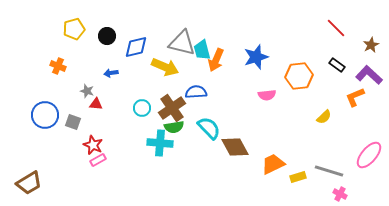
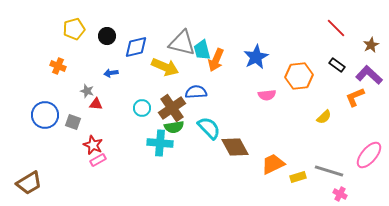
blue star: rotated 10 degrees counterclockwise
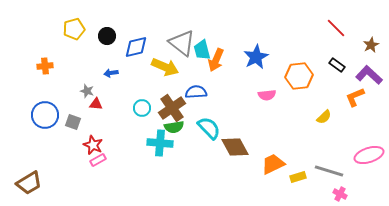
gray triangle: rotated 24 degrees clockwise
orange cross: moved 13 px left; rotated 28 degrees counterclockwise
pink ellipse: rotated 32 degrees clockwise
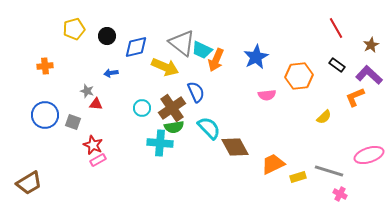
red line: rotated 15 degrees clockwise
cyan trapezoid: rotated 50 degrees counterclockwise
blue semicircle: rotated 70 degrees clockwise
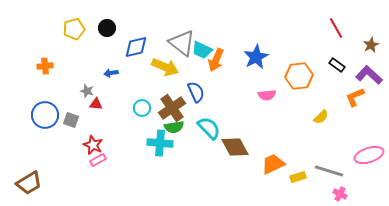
black circle: moved 8 px up
yellow semicircle: moved 3 px left
gray square: moved 2 px left, 2 px up
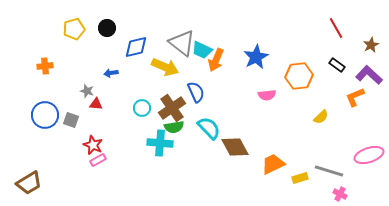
yellow rectangle: moved 2 px right, 1 px down
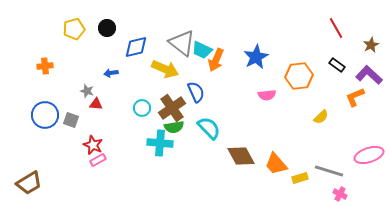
yellow arrow: moved 2 px down
brown diamond: moved 6 px right, 9 px down
orange trapezoid: moved 3 px right; rotated 105 degrees counterclockwise
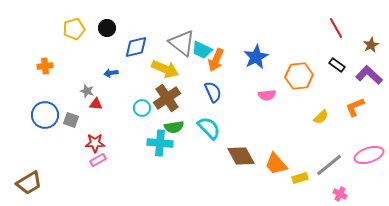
blue semicircle: moved 17 px right
orange L-shape: moved 10 px down
brown cross: moved 5 px left, 10 px up
red star: moved 2 px right, 2 px up; rotated 24 degrees counterclockwise
gray line: moved 6 px up; rotated 56 degrees counterclockwise
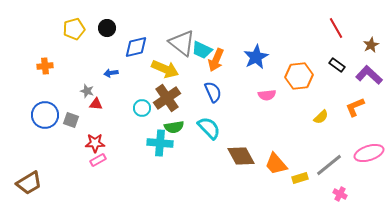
pink ellipse: moved 2 px up
